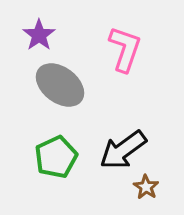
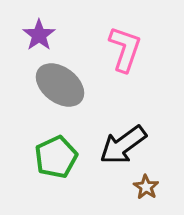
black arrow: moved 5 px up
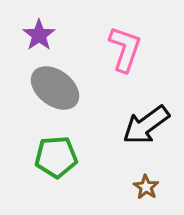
gray ellipse: moved 5 px left, 3 px down
black arrow: moved 23 px right, 20 px up
green pentagon: rotated 21 degrees clockwise
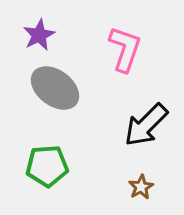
purple star: rotated 8 degrees clockwise
black arrow: rotated 9 degrees counterclockwise
green pentagon: moved 9 px left, 9 px down
brown star: moved 5 px left; rotated 10 degrees clockwise
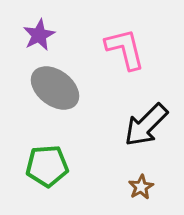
pink L-shape: rotated 33 degrees counterclockwise
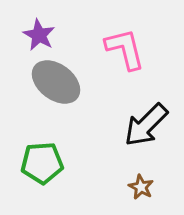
purple star: rotated 16 degrees counterclockwise
gray ellipse: moved 1 px right, 6 px up
green pentagon: moved 5 px left, 3 px up
brown star: rotated 15 degrees counterclockwise
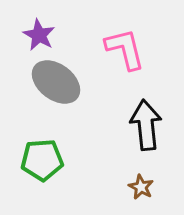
black arrow: rotated 129 degrees clockwise
green pentagon: moved 3 px up
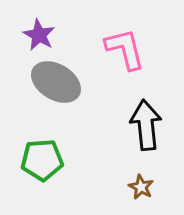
gray ellipse: rotated 6 degrees counterclockwise
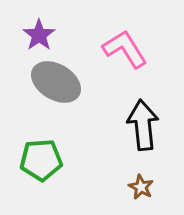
purple star: rotated 8 degrees clockwise
pink L-shape: rotated 18 degrees counterclockwise
black arrow: moved 3 px left
green pentagon: moved 1 px left
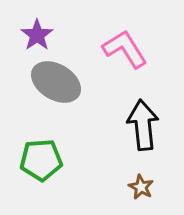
purple star: moved 2 px left
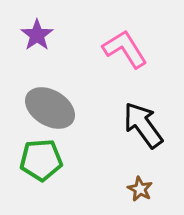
gray ellipse: moved 6 px left, 26 px down
black arrow: rotated 30 degrees counterclockwise
brown star: moved 1 px left, 2 px down
